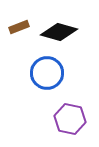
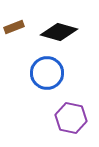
brown rectangle: moved 5 px left
purple hexagon: moved 1 px right, 1 px up
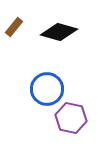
brown rectangle: rotated 30 degrees counterclockwise
blue circle: moved 16 px down
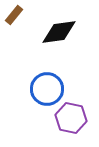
brown rectangle: moved 12 px up
black diamond: rotated 24 degrees counterclockwise
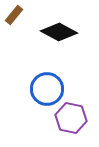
black diamond: rotated 36 degrees clockwise
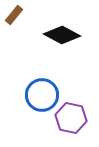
black diamond: moved 3 px right, 3 px down
blue circle: moved 5 px left, 6 px down
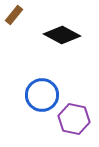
purple hexagon: moved 3 px right, 1 px down
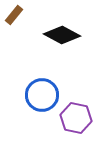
purple hexagon: moved 2 px right, 1 px up
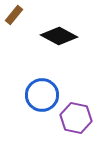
black diamond: moved 3 px left, 1 px down
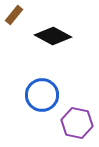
black diamond: moved 6 px left
purple hexagon: moved 1 px right, 5 px down
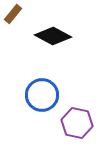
brown rectangle: moved 1 px left, 1 px up
